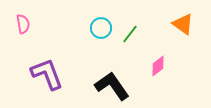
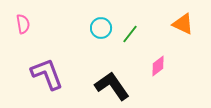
orange triangle: rotated 10 degrees counterclockwise
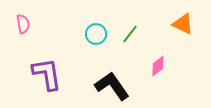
cyan circle: moved 5 px left, 6 px down
purple L-shape: rotated 12 degrees clockwise
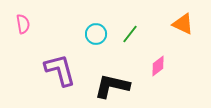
purple L-shape: moved 13 px right, 4 px up; rotated 6 degrees counterclockwise
black L-shape: rotated 42 degrees counterclockwise
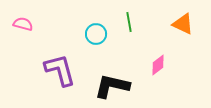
pink semicircle: rotated 66 degrees counterclockwise
green line: moved 1 px left, 12 px up; rotated 48 degrees counterclockwise
pink diamond: moved 1 px up
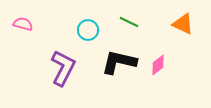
green line: rotated 54 degrees counterclockwise
cyan circle: moved 8 px left, 4 px up
purple L-shape: moved 3 px right, 2 px up; rotated 42 degrees clockwise
black L-shape: moved 7 px right, 24 px up
